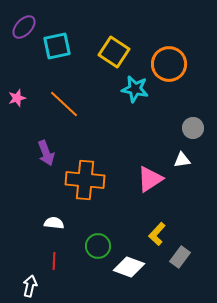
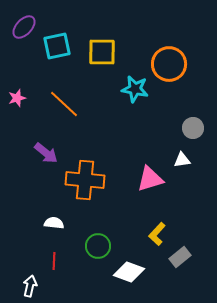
yellow square: moved 12 px left; rotated 32 degrees counterclockwise
purple arrow: rotated 30 degrees counterclockwise
pink triangle: rotated 16 degrees clockwise
gray rectangle: rotated 15 degrees clockwise
white diamond: moved 5 px down
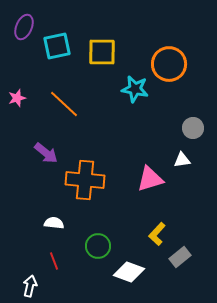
purple ellipse: rotated 20 degrees counterclockwise
red line: rotated 24 degrees counterclockwise
